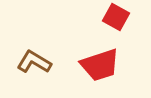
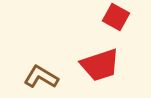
brown L-shape: moved 7 px right, 15 px down
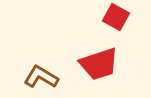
red trapezoid: moved 1 px left, 1 px up
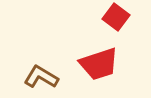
red square: rotated 8 degrees clockwise
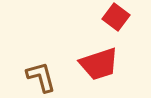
brown L-shape: rotated 44 degrees clockwise
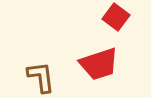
brown L-shape: rotated 8 degrees clockwise
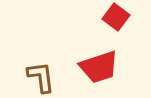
red trapezoid: moved 3 px down
